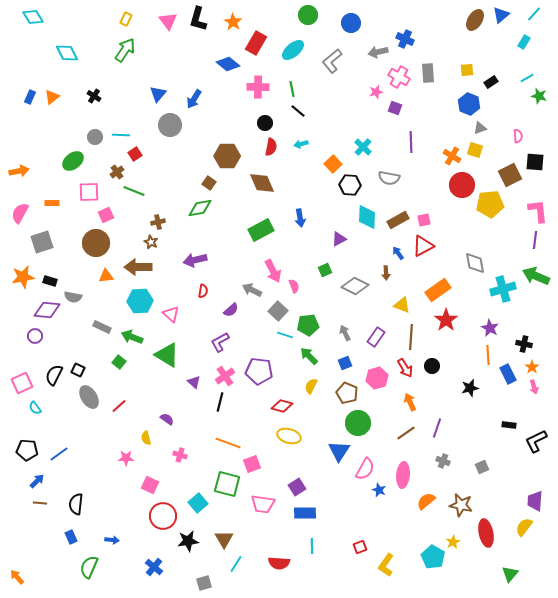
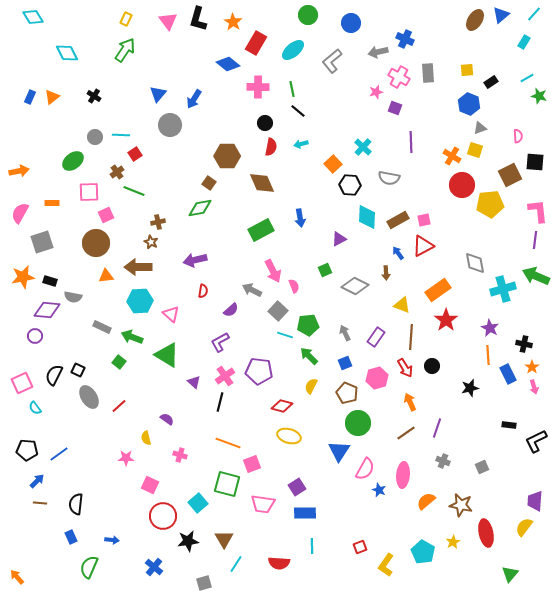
cyan pentagon at (433, 557): moved 10 px left, 5 px up
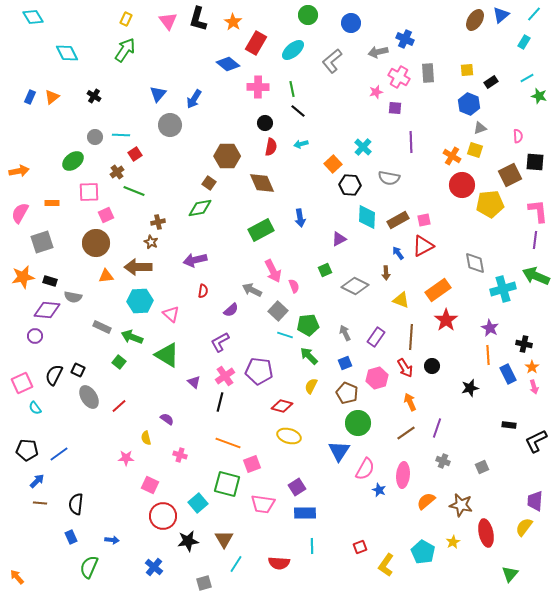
purple square at (395, 108): rotated 16 degrees counterclockwise
yellow triangle at (402, 305): moved 1 px left, 5 px up
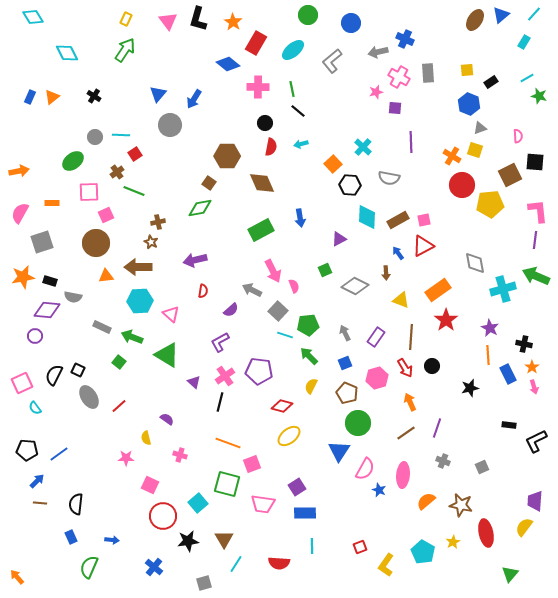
yellow ellipse at (289, 436): rotated 55 degrees counterclockwise
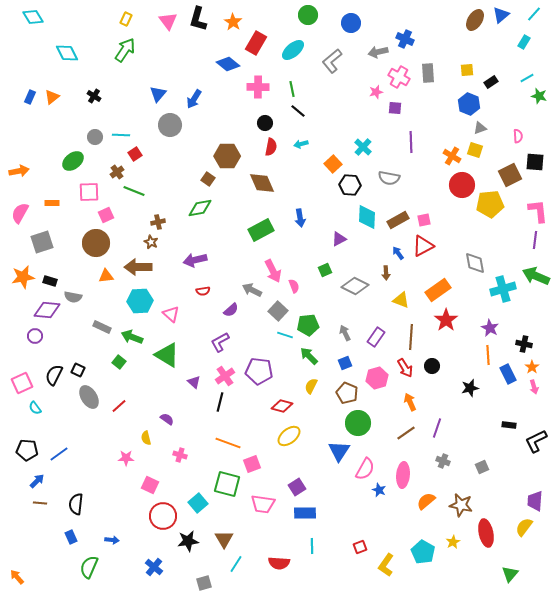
brown square at (209, 183): moved 1 px left, 4 px up
red semicircle at (203, 291): rotated 72 degrees clockwise
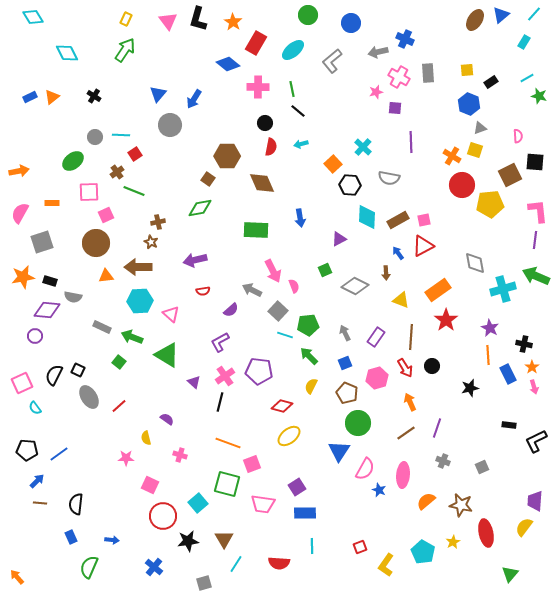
blue rectangle at (30, 97): rotated 40 degrees clockwise
green rectangle at (261, 230): moved 5 px left; rotated 30 degrees clockwise
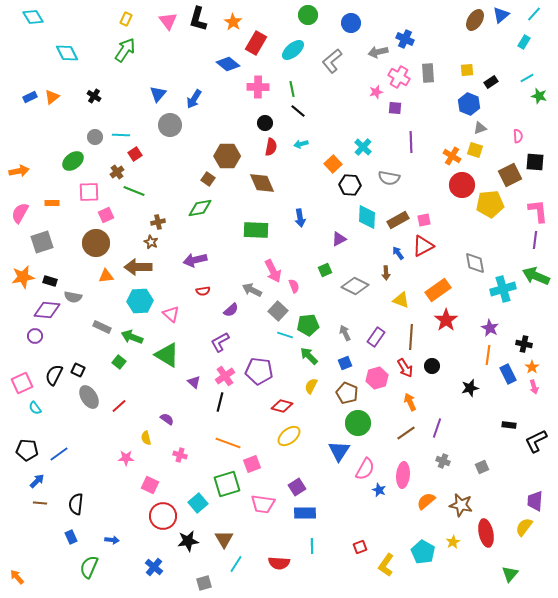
orange line at (488, 355): rotated 12 degrees clockwise
green square at (227, 484): rotated 32 degrees counterclockwise
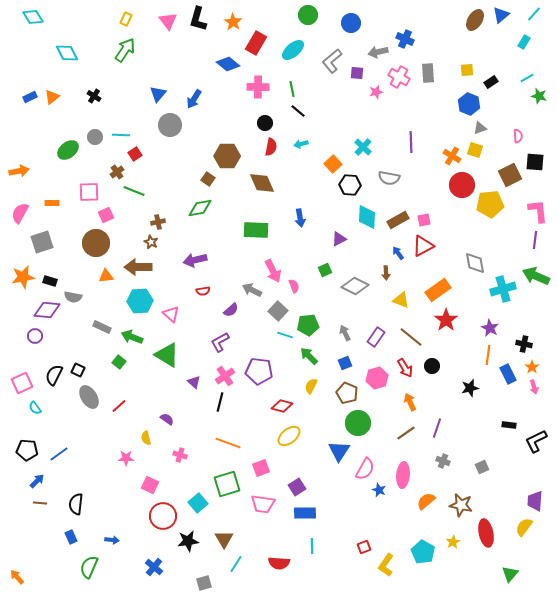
purple square at (395, 108): moved 38 px left, 35 px up
green ellipse at (73, 161): moved 5 px left, 11 px up
brown line at (411, 337): rotated 55 degrees counterclockwise
pink square at (252, 464): moved 9 px right, 4 px down
red square at (360, 547): moved 4 px right
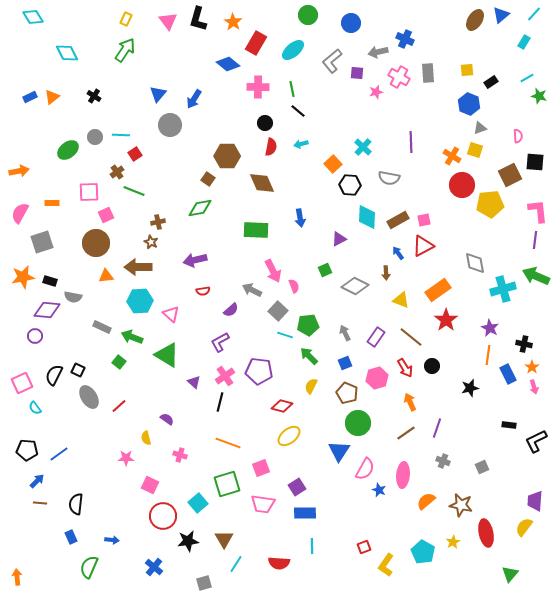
orange arrow at (17, 577): rotated 35 degrees clockwise
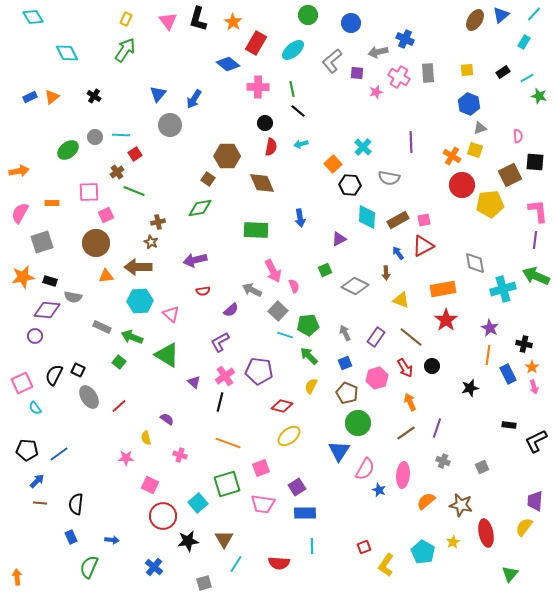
black rectangle at (491, 82): moved 12 px right, 10 px up
orange rectangle at (438, 290): moved 5 px right, 1 px up; rotated 25 degrees clockwise
